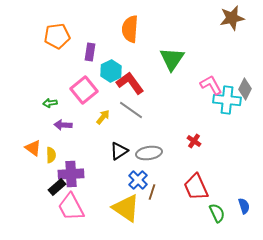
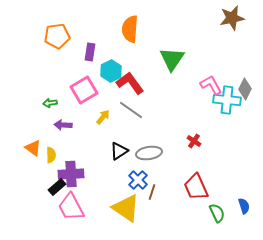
pink square: rotated 8 degrees clockwise
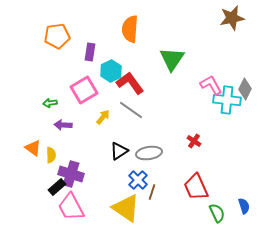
purple cross: rotated 20 degrees clockwise
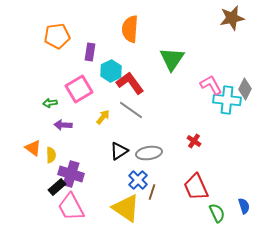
pink square: moved 5 px left, 1 px up
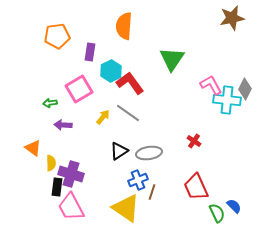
orange semicircle: moved 6 px left, 3 px up
gray line: moved 3 px left, 3 px down
yellow semicircle: moved 8 px down
blue cross: rotated 24 degrees clockwise
black rectangle: rotated 42 degrees counterclockwise
blue semicircle: moved 10 px left; rotated 28 degrees counterclockwise
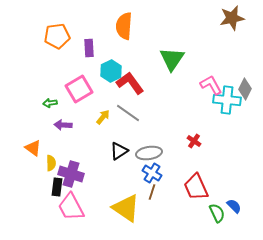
purple rectangle: moved 1 px left, 4 px up; rotated 12 degrees counterclockwise
blue cross: moved 14 px right, 7 px up; rotated 36 degrees counterclockwise
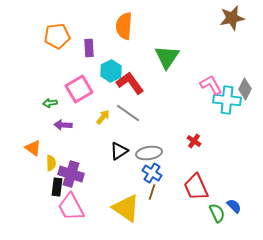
green triangle: moved 5 px left, 2 px up
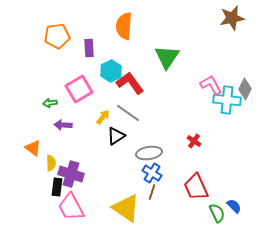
black triangle: moved 3 px left, 15 px up
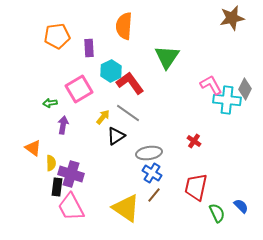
purple arrow: rotated 96 degrees clockwise
red trapezoid: rotated 36 degrees clockwise
brown line: moved 2 px right, 3 px down; rotated 21 degrees clockwise
blue semicircle: moved 7 px right
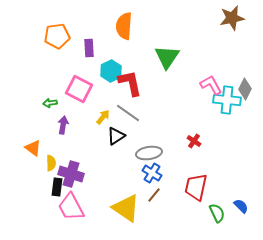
red L-shape: rotated 24 degrees clockwise
pink square: rotated 32 degrees counterclockwise
